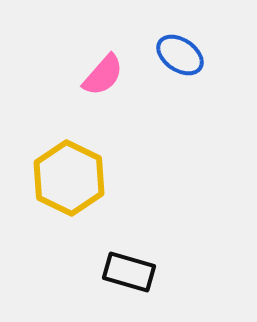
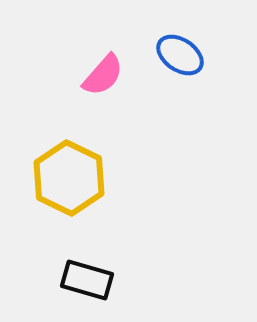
black rectangle: moved 42 px left, 8 px down
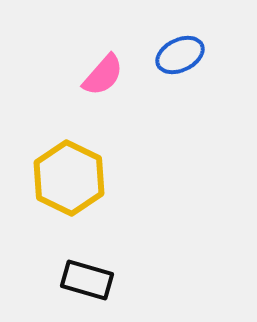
blue ellipse: rotated 60 degrees counterclockwise
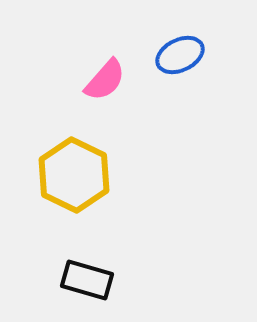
pink semicircle: moved 2 px right, 5 px down
yellow hexagon: moved 5 px right, 3 px up
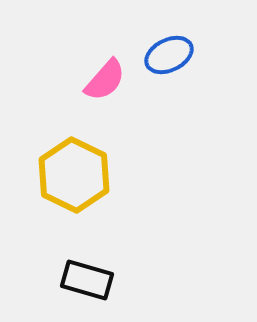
blue ellipse: moved 11 px left
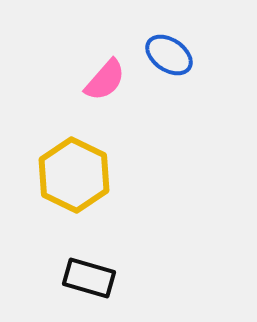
blue ellipse: rotated 60 degrees clockwise
black rectangle: moved 2 px right, 2 px up
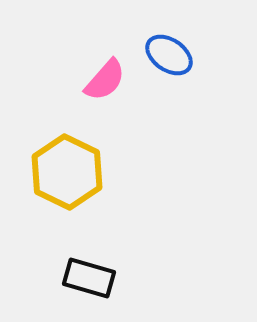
yellow hexagon: moved 7 px left, 3 px up
